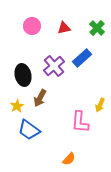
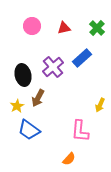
purple cross: moved 1 px left, 1 px down
brown arrow: moved 2 px left
pink L-shape: moved 9 px down
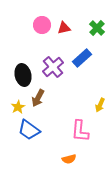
pink circle: moved 10 px right, 1 px up
yellow star: moved 1 px right, 1 px down
orange semicircle: rotated 32 degrees clockwise
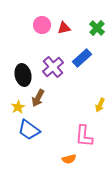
pink L-shape: moved 4 px right, 5 px down
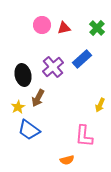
blue rectangle: moved 1 px down
orange semicircle: moved 2 px left, 1 px down
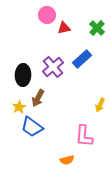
pink circle: moved 5 px right, 10 px up
black ellipse: rotated 15 degrees clockwise
yellow star: moved 1 px right
blue trapezoid: moved 3 px right, 3 px up
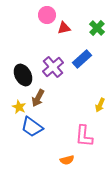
black ellipse: rotated 30 degrees counterclockwise
yellow star: rotated 16 degrees counterclockwise
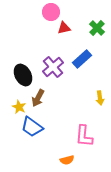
pink circle: moved 4 px right, 3 px up
yellow arrow: moved 7 px up; rotated 32 degrees counterclockwise
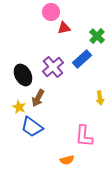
green cross: moved 8 px down
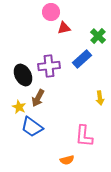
green cross: moved 1 px right
purple cross: moved 4 px left, 1 px up; rotated 35 degrees clockwise
